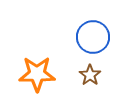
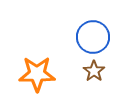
brown star: moved 4 px right, 4 px up
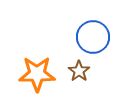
brown star: moved 15 px left
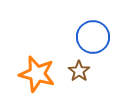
orange star: rotated 15 degrees clockwise
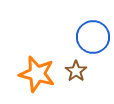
brown star: moved 3 px left
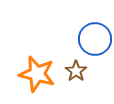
blue circle: moved 2 px right, 2 px down
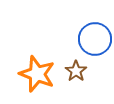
orange star: rotated 6 degrees clockwise
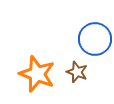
brown star: moved 1 px right, 1 px down; rotated 15 degrees counterclockwise
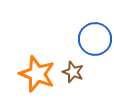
brown star: moved 4 px left
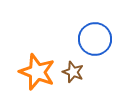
orange star: moved 2 px up
